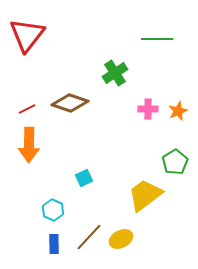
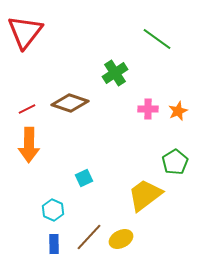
red triangle: moved 2 px left, 3 px up
green line: rotated 36 degrees clockwise
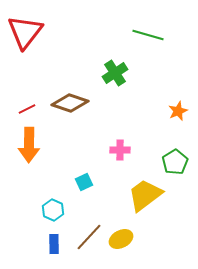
green line: moved 9 px left, 4 px up; rotated 20 degrees counterclockwise
pink cross: moved 28 px left, 41 px down
cyan square: moved 4 px down
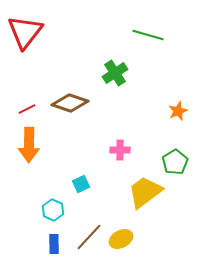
cyan square: moved 3 px left, 2 px down
yellow trapezoid: moved 3 px up
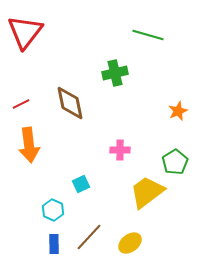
green cross: rotated 20 degrees clockwise
brown diamond: rotated 60 degrees clockwise
red line: moved 6 px left, 5 px up
orange arrow: rotated 8 degrees counterclockwise
yellow trapezoid: moved 2 px right
yellow ellipse: moved 9 px right, 4 px down; rotated 10 degrees counterclockwise
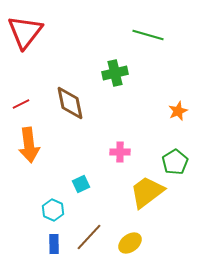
pink cross: moved 2 px down
